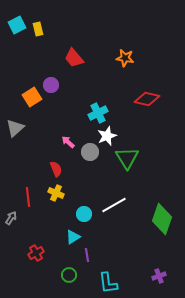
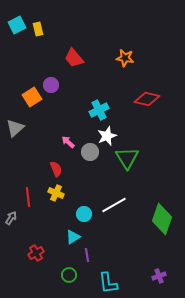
cyan cross: moved 1 px right, 3 px up
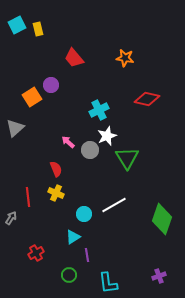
gray circle: moved 2 px up
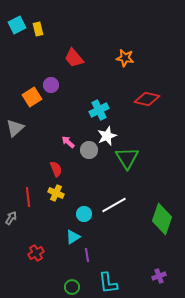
gray circle: moved 1 px left
green circle: moved 3 px right, 12 px down
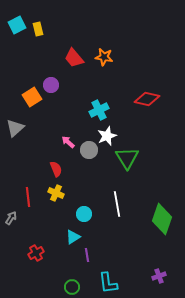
orange star: moved 21 px left, 1 px up
white line: moved 3 px right, 1 px up; rotated 70 degrees counterclockwise
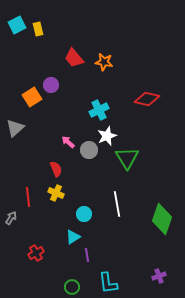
orange star: moved 5 px down
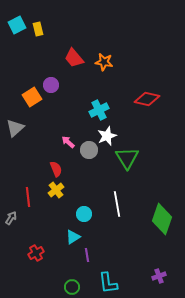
yellow cross: moved 3 px up; rotated 28 degrees clockwise
